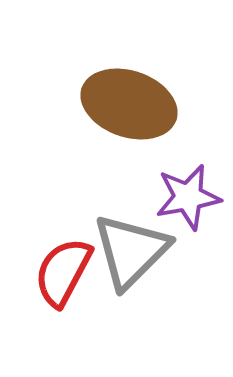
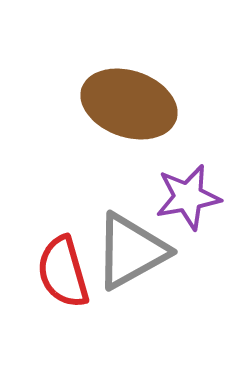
gray triangle: rotated 16 degrees clockwise
red semicircle: rotated 44 degrees counterclockwise
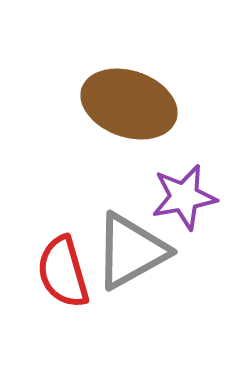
purple star: moved 4 px left
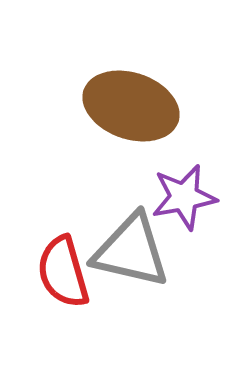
brown ellipse: moved 2 px right, 2 px down
gray triangle: rotated 42 degrees clockwise
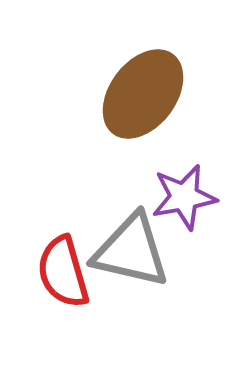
brown ellipse: moved 12 px right, 12 px up; rotated 72 degrees counterclockwise
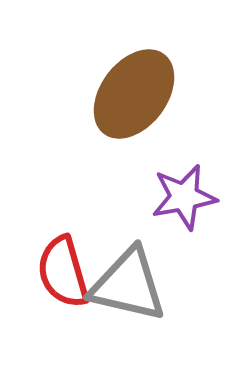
brown ellipse: moved 9 px left
gray triangle: moved 3 px left, 34 px down
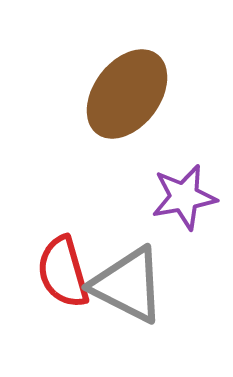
brown ellipse: moved 7 px left
gray triangle: rotated 14 degrees clockwise
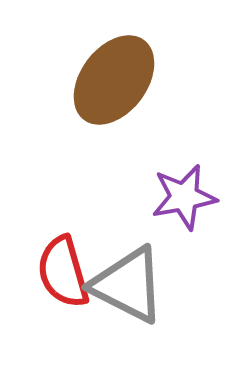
brown ellipse: moved 13 px left, 14 px up
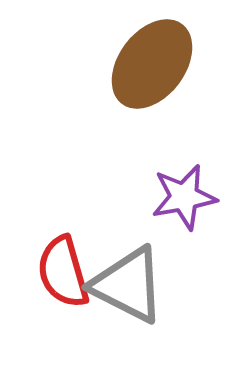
brown ellipse: moved 38 px right, 16 px up
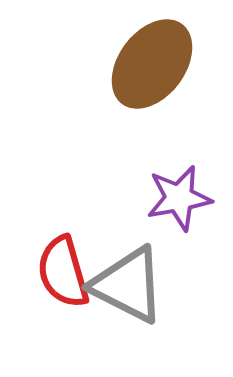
purple star: moved 5 px left, 1 px down
